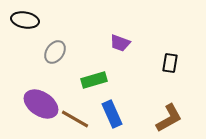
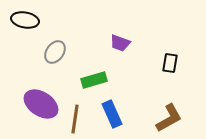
brown line: rotated 68 degrees clockwise
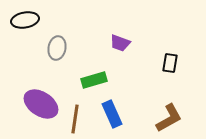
black ellipse: rotated 20 degrees counterclockwise
gray ellipse: moved 2 px right, 4 px up; rotated 25 degrees counterclockwise
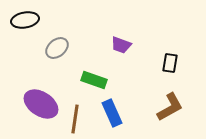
purple trapezoid: moved 1 px right, 2 px down
gray ellipse: rotated 40 degrees clockwise
green rectangle: rotated 35 degrees clockwise
blue rectangle: moved 1 px up
brown L-shape: moved 1 px right, 11 px up
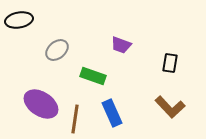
black ellipse: moved 6 px left
gray ellipse: moved 2 px down
green rectangle: moved 1 px left, 4 px up
brown L-shape: rotated 76 degrees clockwise
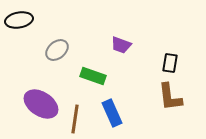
brown L-shape: moved 10 px up; rotated 36 degrees clockwise
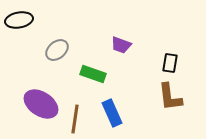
green rectangle: moved 2 px up
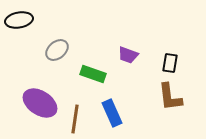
purple trapezoid: moved 7 px right, 10 px down
purple ellipse: moved 1 px left, 1 px up
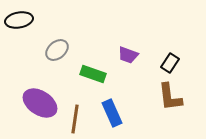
black rectangle: rotated 24 degrees clockwise
